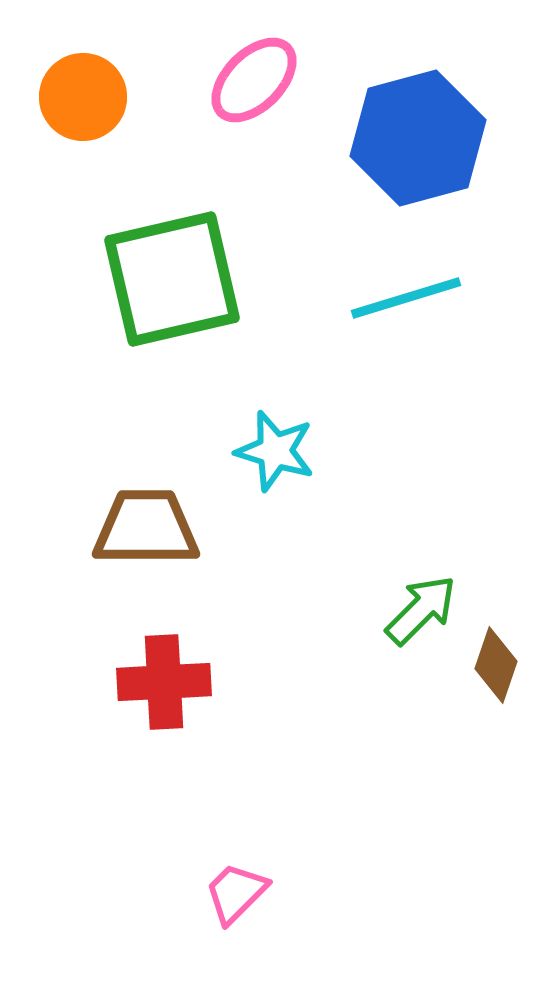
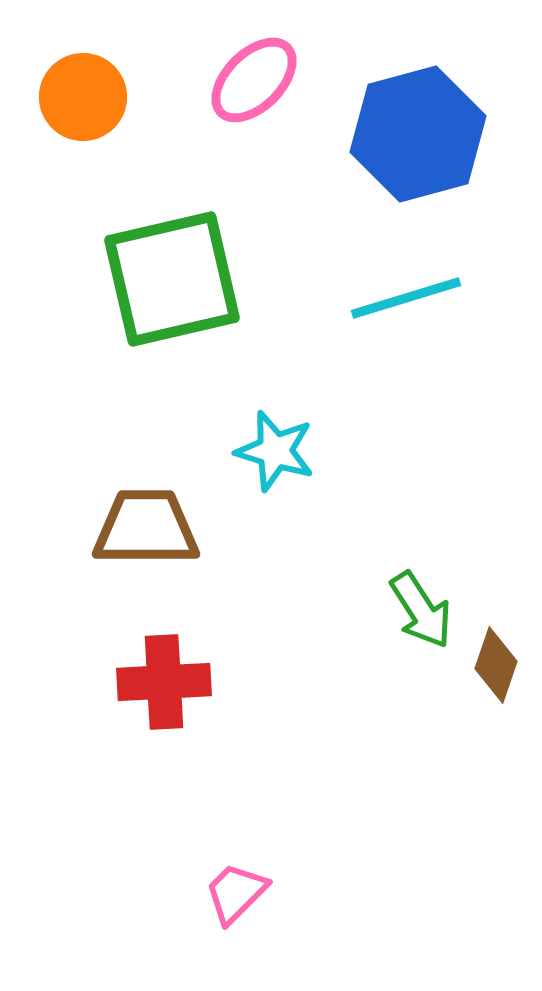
blue hexagon: moved 4 px up
green arrow: rotated 102 degrees clockwise
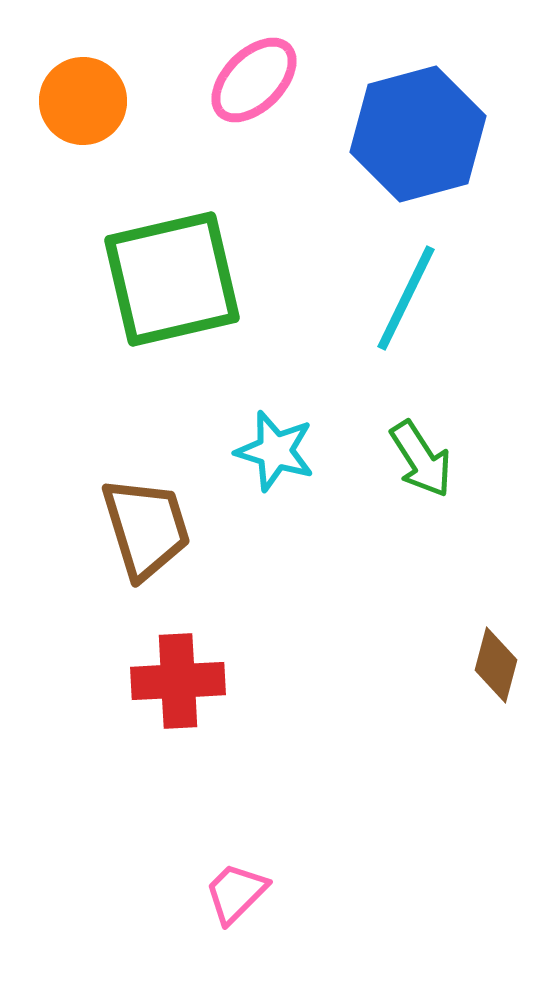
orange circle: moved 4 px down
cyan line: rotated 47 degrees counterclockwise
brown trapezoid: rotated 73 degrees clockwise
green arrow: moved 151 px up
brown diamond: rotated 4 degrees counterclockwise
red cross: moved 14 px right, 1 px up
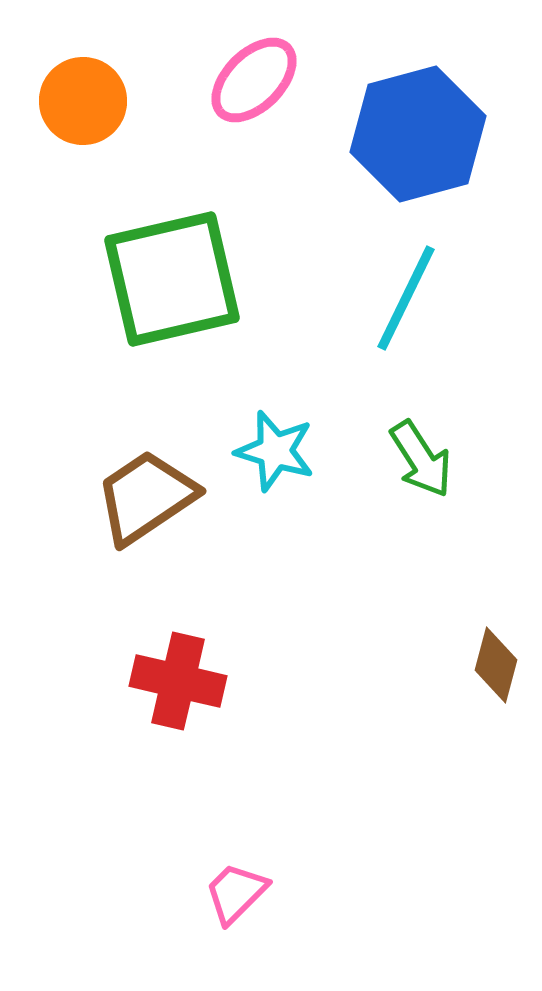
brown trapezoid: moved 31 px up; rotated 107 degrees counterclockwise
red cross: rotated 16 degrees clockwise
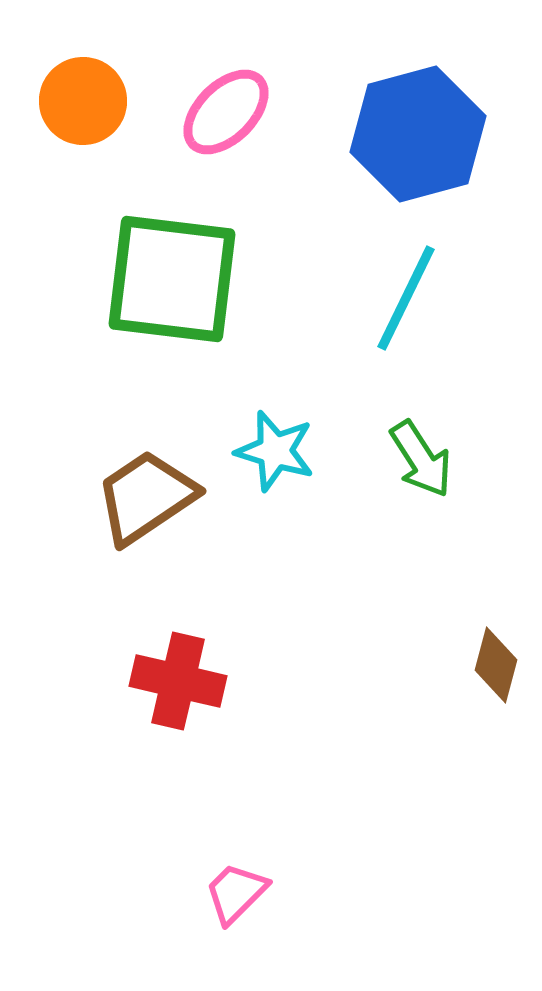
pink ellipse: moved 28 px left, 32 px down
green square: rotated 20 degrees clockwise
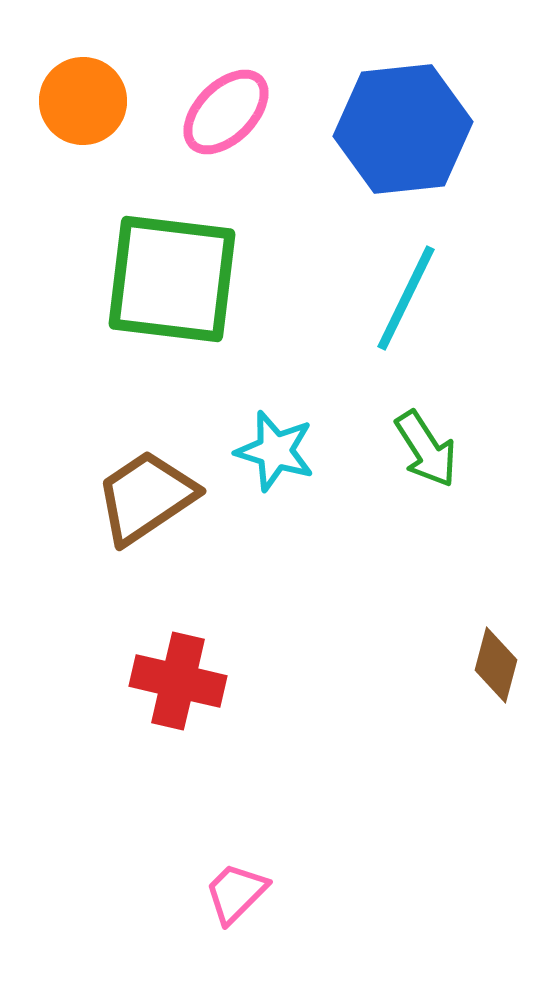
blue hexagon: moved 15 px left, 5 px up; rotated 9 degrees clockwise
green arrow: moved 5 px right, 10 px up
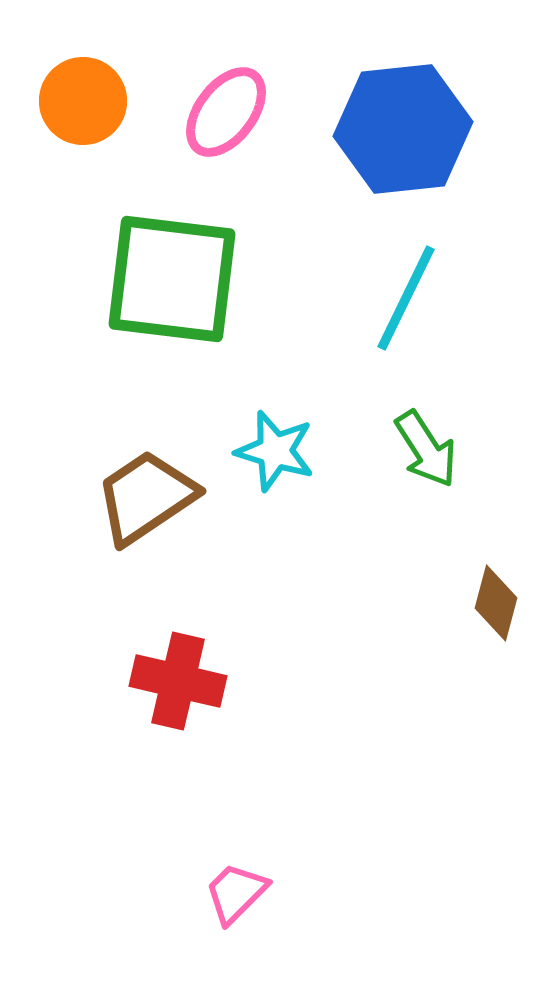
pink ellipse: rotated 8 degrees counterclockwise
brown diamond: moved 62 px up
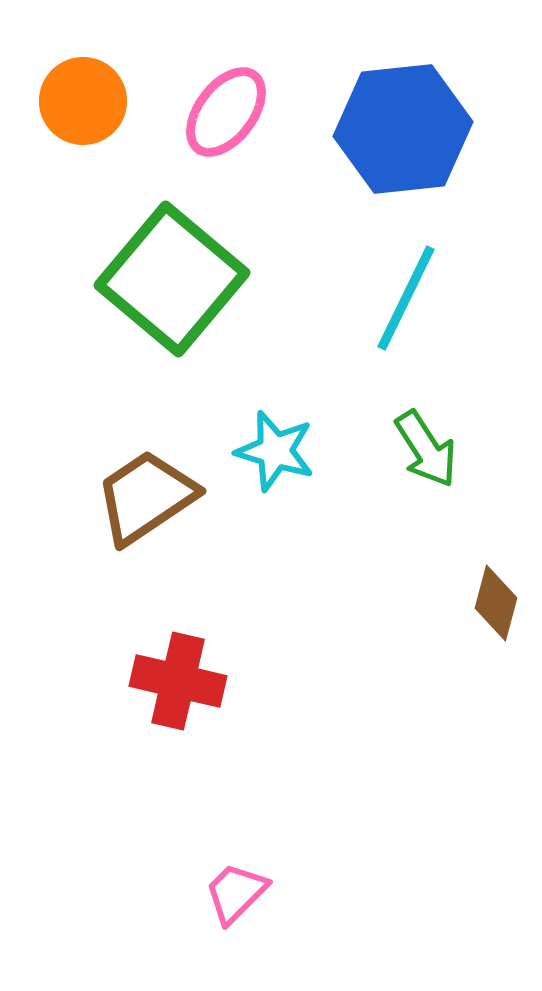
green square: rotated 33 degrees clockwise
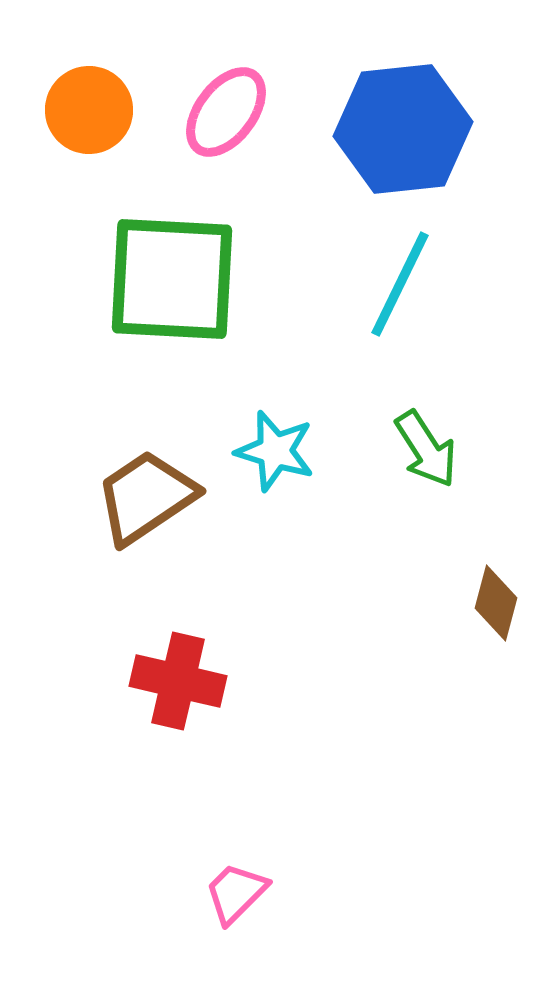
orange circle: moved 6 px right, 9 px down
green square: rotated 37 degrees counterclockwise
cyan line: moved 6 px left, 14 px up
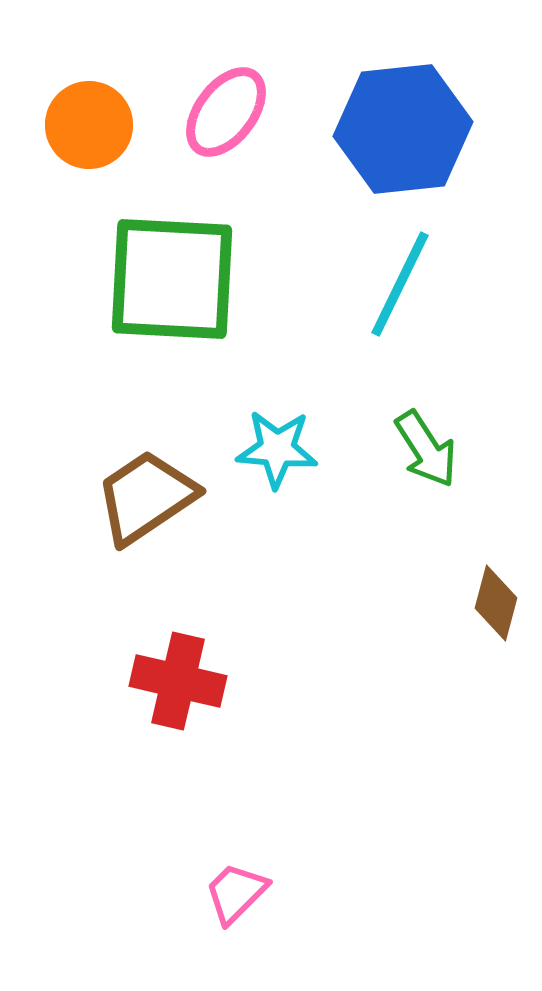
orange circle: moved 15 px down
cyan star: moved 2 px right, 2 px up; rotated 12 degrees counterclockwise
